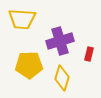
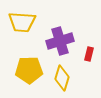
yellow trapezoid: moved 3 px down
yellow pentagon: moved 5 px down
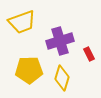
yellow trapezoid: rotated 24 degrees counterclockwise
red rectangle: rotated 40 degrees counterclockwise
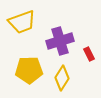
yellow diamond: rotated 15 degrees clockwise
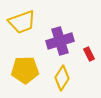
yellow pentagon: moved 4 px left
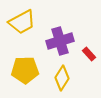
yellow trapezoid: rotated 8 degrees counterclockwise
red rectangle: rotated 16 degrees counterclockwise
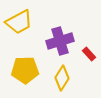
yellow trapezoid: moved 3 px left
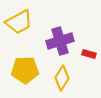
red rectangle: rotated 32 degrees counterclockwise
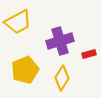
yellow trapezoid: moved 1 px left
red rectangle: rotated 32 degrees counterclockwise
yellow pentagon: rotated 20 degrees counterclockwise
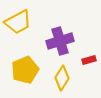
red rectangle: moved 6 px down
